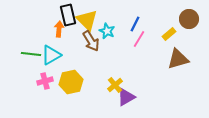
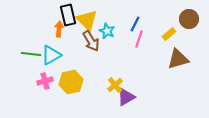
pink line: rotated 12 degrees counterclockwise
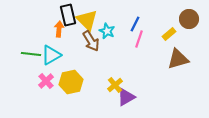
pink cross: moved 1 px right; rotated 28 degrees counterclockwise
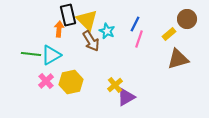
brown circle: moved 2 px left
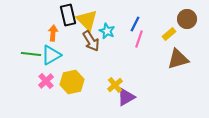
orange arrow: moved 6 px left, 4 px down
yellow hexagon: moved 1 px right
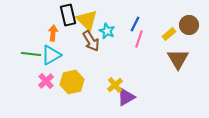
brown circle: moved 2 px right, 6 px down
brown triangle: rotated 45 degrees counterclockwise
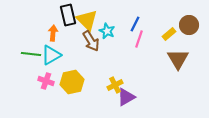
pink cross: rotated 28 degrees counterclockwise
yellow cross: rotated 14 degrees clockwise
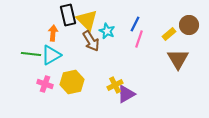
pink cross: moved 1 px left, 3 px down
purple triangle: moved 3 px up
